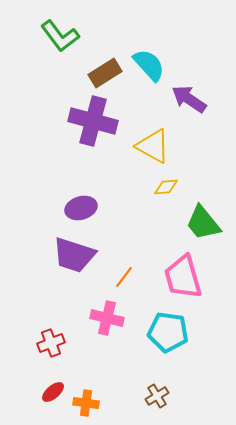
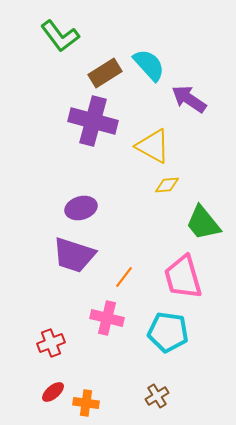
yellow diamond: moved 1 px right, 2 px up
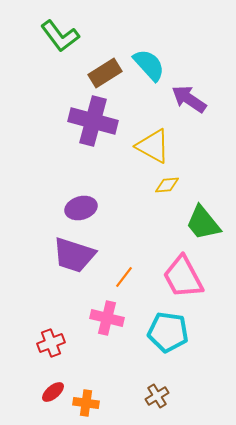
pink trapezoid: rotated 12 degrees counterclockwise
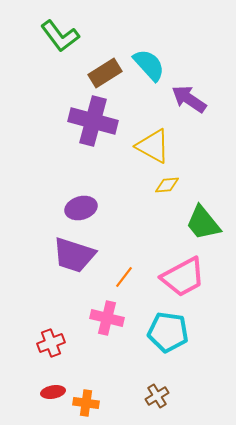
pink trapezoid: rotated 90 degrees counterclockwise
red ellipse: rotated 30 degrees clockwise
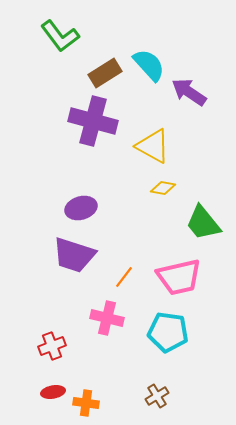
purple arrow: moved 7 px up
yellow diamond: moved 4 px left, 3 px down; rotated 15 degrees clockwise
pink trapezoid: moved 4 px left; rotated 15 degrees clockwise
red cross: moved 1 px right, 3 px down
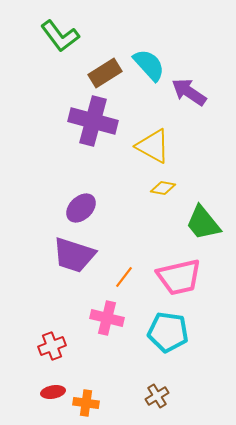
purple ellipse: rotated 28 degrees counterclockwise
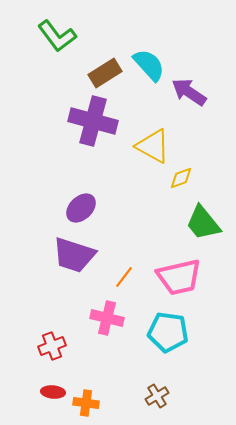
green L-shape: moved 3 px left
yellow diamond: moved 18 px right, 10 px up; rotated 30 degrees counterclockwise
red ellipse: rotated 15 degrees clockwise
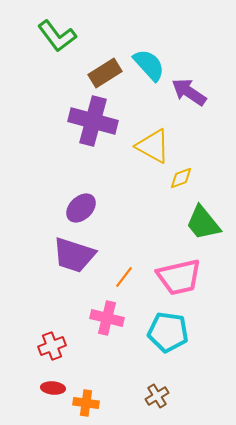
red ellipse: moved 4 px up
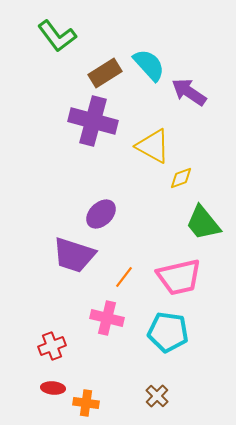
purple ellipse: moved 20 px right, 6 px down
brown cross: rotated 15 degrees counterclockwise
